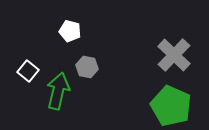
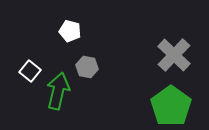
white square: moved 2 px right
green pentagon: rotated 12 degrees clockwise
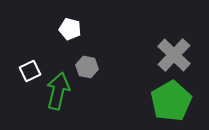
white pentagon: moved 2 px up
white square: rotated 25 degrees clockwise
green pentagon: moved 5 px up; rotated 6 degrees clockwise
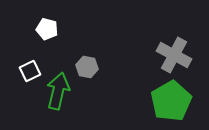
white pentagon: moved 23 px left
gray cross: rotated 16 degrees counterclockwise
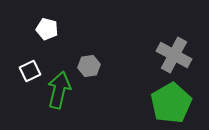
gray hexagon: moved 2 px right, 1 px up; rotated 20 degrees counterclockwise
green arrow: moved 1 px right, 1 px up
green pentagon: moved 2 px down
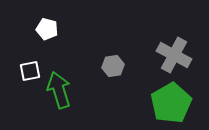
gray hexagon: moved 24 px right
white square: rotated 15 degrees clockwise
green arrow: rotated 30 degrees counterclockwise
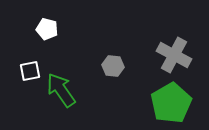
gray hexagon: rotated 15 degrees clockwise
green arrow: moved 2 px right; rotated 18 degrees counterclockwise
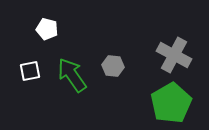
green arrow: moved 11 px right, 15 px up
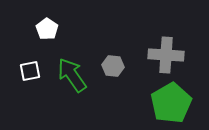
white pentagon: rotated 20 degrees clockwise
gray cross: moved 8 px left; rotated 24 degrees counterclockwise
